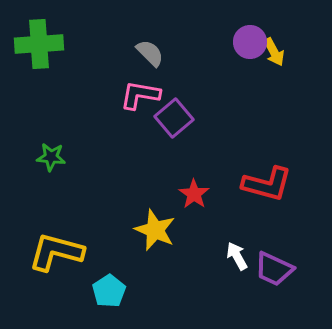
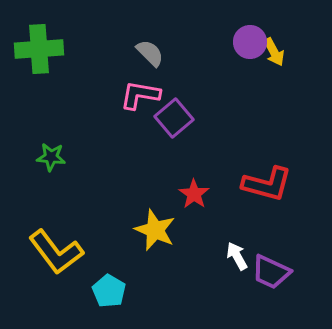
green cross: moved 5 px down
yellow L-shape: rotated 142 degrees counterclockwise
purple trapezoid: moved 3 px left, 3 px down
cyan pentagon: rotated 8 degrees counterclockwise
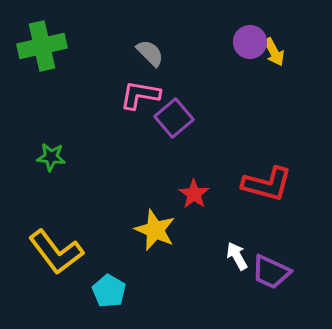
green cross: moved 3 px right, 3 px up; rotated 9 degrees counterclockwise
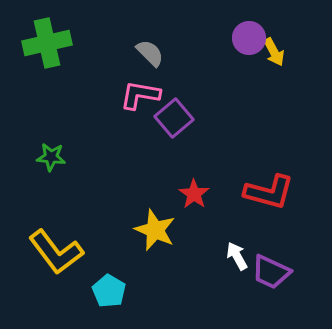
purple circle: moved 1 px left, 4 px up
green cross: moved 5 px right, 3 px up
red L-shape: moved 2 px right, 8 px down
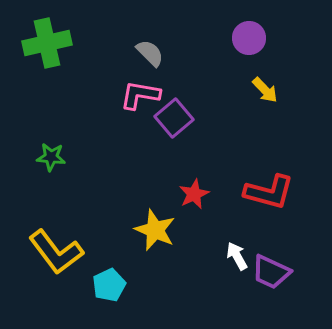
yellow arrow: moved 9 px left, 38 px down; rotated 16 degrees counterclockwise
red star: rotated 12 degrees clockwise
cyan pentagon: moved 6 px up; rotated 16 degrees clockwise
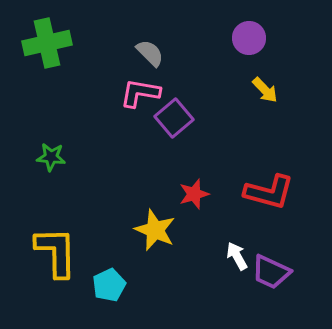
pink L-shape: moved 2 px up
red star: rotated 8 degrees clockwise
yellow L-shape: rotated 144 degrees counterclockwise
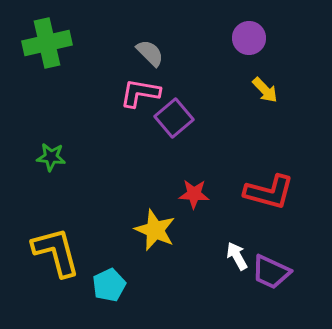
red star: rotated 20 degrees clockwise
yellow L-shape: rotated 14 degrees counterclockwise
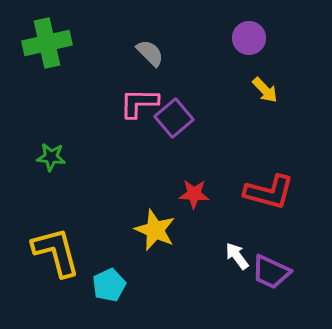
pink L-shape: moved 1 px left, 10 px down; rotated 9 degrees counterclockwise
white arrow: rotated 8 degrees counterclockwise
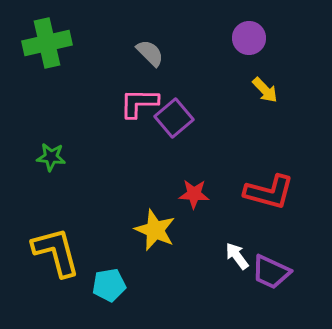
cyan pentagon: rotated 16 degrees clockwise
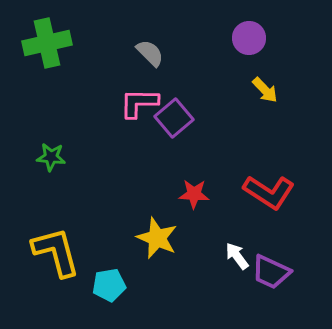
red L-shape: rotated 18 degrees clockwise
yellow star: moved 2 px right, 8 px down
